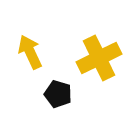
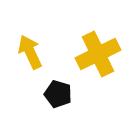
yellow cross: moved 1 px left, 4 px up
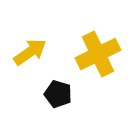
yellow arrow: rotated 80 degrees clockwise
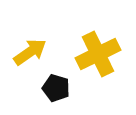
black pentagon: moved 2 px left, 6 px up
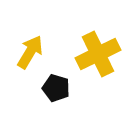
yellow arrow: rotated 24 degrees counterclockwise
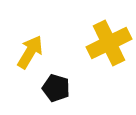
yellow cross: moved 11 px right, 11 px up
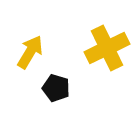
yellow cross: moved 2 px left, 5 px down
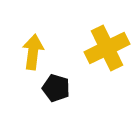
yellow arrow: moved 3 px right; rotated 24 degrees counterclockwise
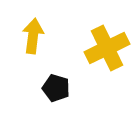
yellow arrow: moved 16 px up
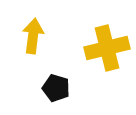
yellow cross: rotated 12 degrees clockwise
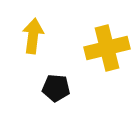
black pentagon: rotated 12 degrees counterclockwise
